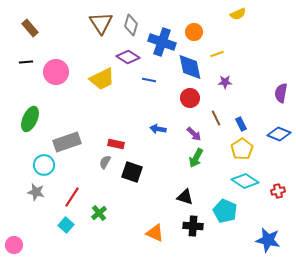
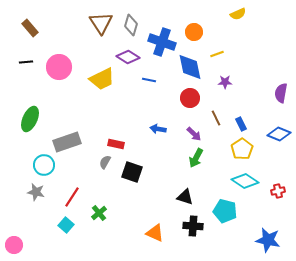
pink circle at (56, 72): moved 3 px right, 5 px up
cyan pentagon at (225, 211): rotated 10 degrees counterclockwise
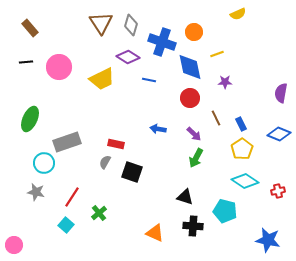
cyan circle at (44, 165): moved 2 px up
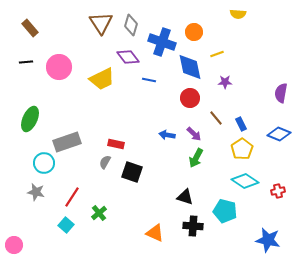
yellow semicircle at (238, 14): rotated 28 degrees clockwise
purple diamond at (128, 57): rotated 20 degrees clockwise
brown line at (216, 118): rotated 14 degrees counterclockwise
blue arrow at (158, 129): moved 9 px right, 6 px down
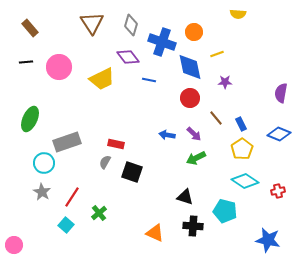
brown triangle at (101, 23): moved 9 px left
green arrow at (196, 158): rotated 36 degrees clockwise
gray star at (36, 192): moved 6 px right; rotated 18 degrees clockwise
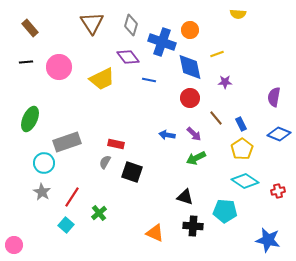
orange circle at (194, 32): moved 4 px left, 2 px up
purple semicircle at (281, 93): moved 7 px left, 4 px down
cyan pentagon at (225, 211): rotated 10 degrees counterclockwise
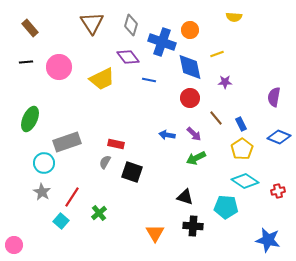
yellow semicircle at (238, 14): moved 4 px left, 3 px down
blue diamond at (279, 134): moved 3 px down
cyan pentagon at (225, 211): moved 1 px right, 4 px up
cyan square at (66, 225): moved 5 px left, 4 px up
orange triangle at (155, 233): rotated 36 degrees clockwise
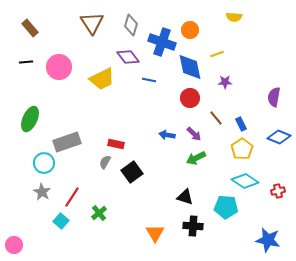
black square at (132, 172): rotated 35 degrees clockwise
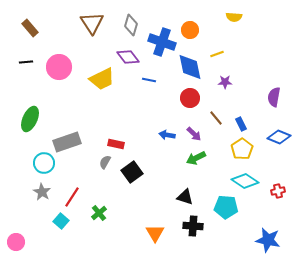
pink circle at (14, 245): moved 2 px right, 3 px up
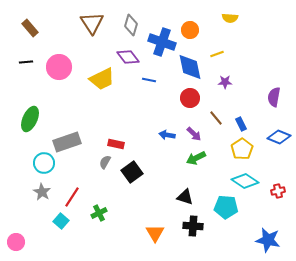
yellow semicircle at (234, 17): moved 4 px left, 1 px down
green cross at (99, 213): rotated 14 degrees clockwise
